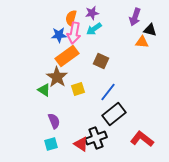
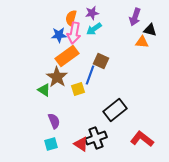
blue line: moved 18 px left, 17 px up; rotated 18 degrees counterclockwise
black rectangle: moved 1 px right, 4 px up
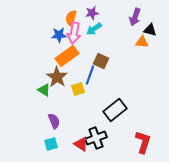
red L-shape: moved 1 px right, 3 px down; rotated 70 degrees clockwise
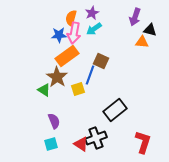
purple star: rotated 16 degrees counterclockwise
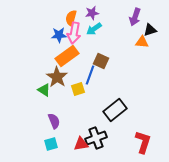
purple star: rotated 16 degrees clockwise
black triangle: rotated 32 degrees counterclockwise
red triangle: rotated 42 degrees counterclockwise
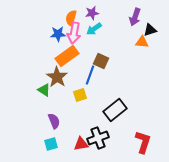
blue star: moved 1 px left, 1 px up
yellow square: moved 2 px right, 6 px down
black cross: moved 2 px right
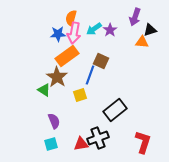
purple star: moved 18 px right, 17 px down; rotated 24 degrees counterclockwise
